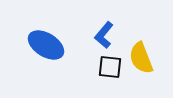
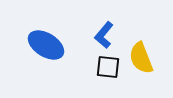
black square: moved 2 px left
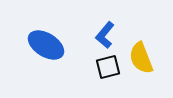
blue L-shape: moved 1 px right
black square: rotated 20 degrees counterclockwise
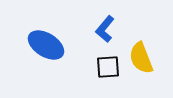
blue L-shape: moved 6 px up
black square: rotated 10 degrees clockwise
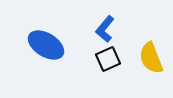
yellow semicircle: moved 10 px right
black square: moved 8 px up; rotated 20 degrees counterclockwise
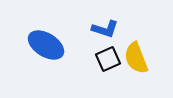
blue L-shape: rotated 112 degrees counterclockwise
yellow semicircle: moved 15 px left
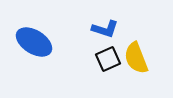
blue ellipse: moved 12 px left, 3 px up
